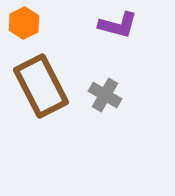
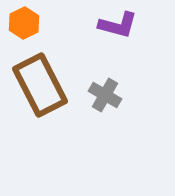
brown rectangle: moved 1 px left, 1 px up
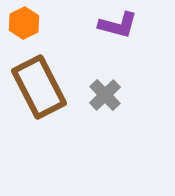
brown rectangle: moved 1 px left, 2 px down
gray cross: rotated 16 degrees clockwise
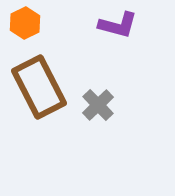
orange hexagon: moved 1 px right
gray cross: moved 7 px left, 10 px down
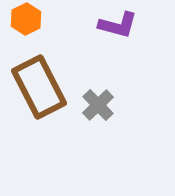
orange hexagon: moved 1 px right, 4 px up
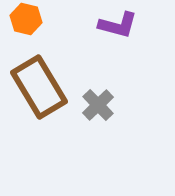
orange hexagon: rotated 20 degrees counterclockwise
brown rectangle: rotated 4 degrees counterclockwise
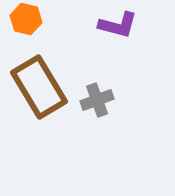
gray cross: moved 1 px left, 5 px up; rotated 24 degrees clockwise
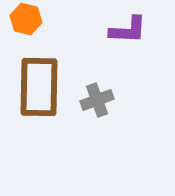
purple L-shape: moved 10 px right, 5 px down; rotated 12 degrees counterclockwise
brown rectangle: rotated 32 degrees clockwise
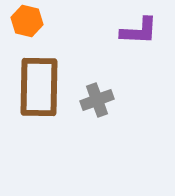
orange hexagon: moved 1 px right, 2 px down
purple L-shape: moved 11 px right, 1 px down
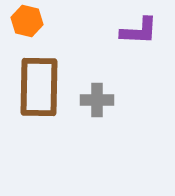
gray cross: rotated 20 degrees clockwise
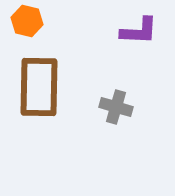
gray cross: moved 19 px right, 7 px down; rotated 16 degrees clockwise
